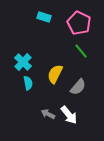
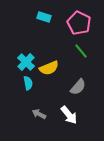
cyan cross: moved 3 px right
yellow semicircle: moved 6 px left, 6 px up; rotated 138 degrees counterclockwise
gray arrow: moved 9 px left
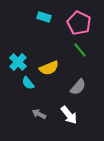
green line: moved 1 px left, 1 px up
cyan cross: moved 8 px left
cyan semicircle: rotated 152 degrees clockwise
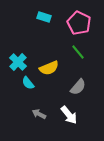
green line: moved 2 px left, 2 px down
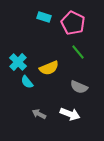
pink pentagon: moved 6 px left
cyan semicircle: moved 1 px left, 1 px up
gray semicircle: moved 1 px right; rotated 72 degrees clockwise
white arrow: moved 1 px right, 1 px up; rotated 30 degrees counterclockwise
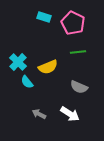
green line: rotated 56 degrees counterclockwise
yellow semicircle: moved 1 px left, 1 px up
white arrow: rotated 12 degrees clockwise
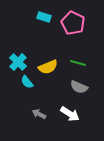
green line: moved 11 px down; rotated 21 degrees clockwise
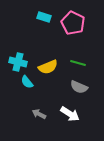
cyan cross: rotated 30 degrees counterclockwise
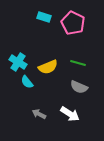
cyan cross: rotated 18 degrees clockwise
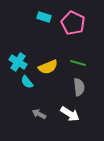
gray semicircle: rotated 120 degrees counterclockwise
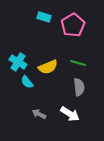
pink pentagon: moved 2 px down; rotated 15 degrees clockwise
